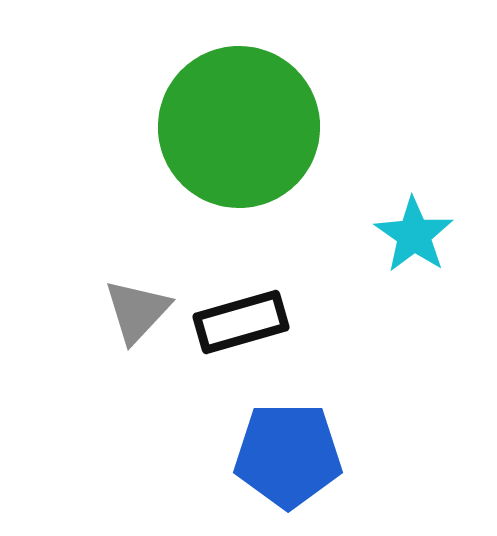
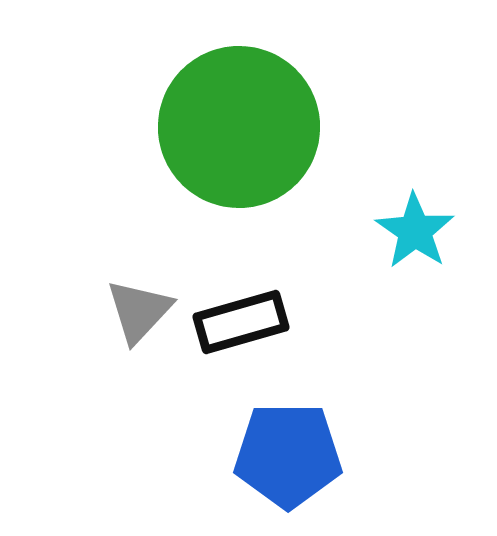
cyan star: moved 1 px right, 4 px up
gray triangle: moved 2 px right
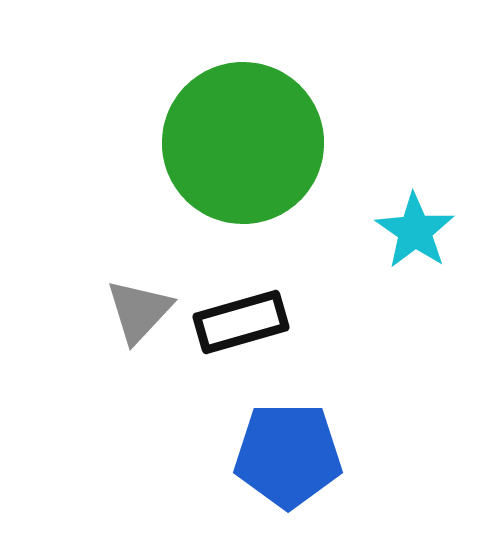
green circle: moved 4 px right, 16 px down
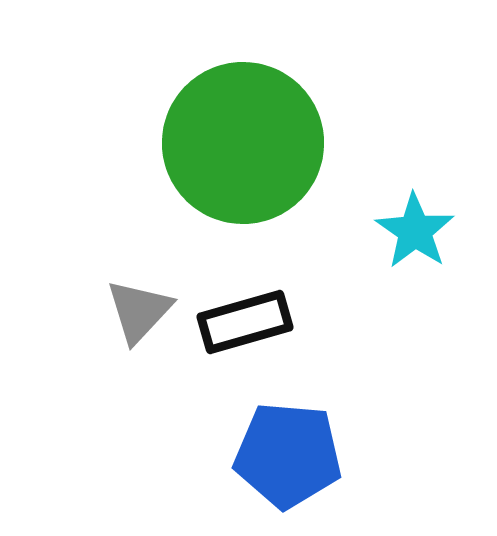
black rectangle: moved 4 px right
blue pentagon: rotated 5 degrees clockwise
